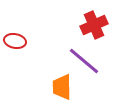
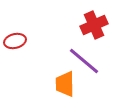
red ellipse: rotated 25 degrees counterclockwise
orange trapezoid: moved 3 px right, 3 px up
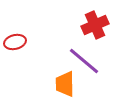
red cross: moved 1 px right
red ellipse: moved 1 px down
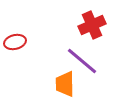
red cross: moved 3 px left
purple line: moved 2 px left
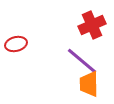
red ellipse: moved 1 px right, 2 px down
orange trapezoid: moved 24 px right
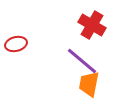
red cross: rotated 36 degrees counterclockwise
orange trapezoid: rotated 12 degrees clockwise
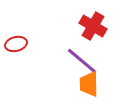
red cross: moved 1 px right, 1 px down
orange trapezoid: rotated 12 degrees counterclockwise
